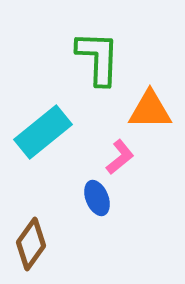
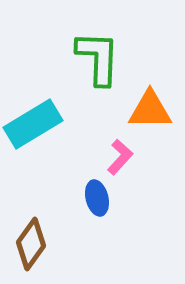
cyan rectangle: moved 10 px left, 8 px up; rotated 8 degrees clockwise
pink L-shape: rotated 9 degrees counterclockwise
blue ellipse: rotated 8 degrees clockwise
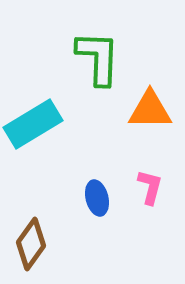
pink L-shape: moved 30 px right, 30 px down; rotated 27 degrees counterclockwise
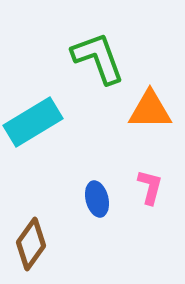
green L-shape: rotated 22 degrees counterclockwise
cyan rectangle: moved 2 px up
blue ellipse: moved 1 px down
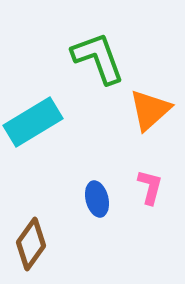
orange triangle: rotated 42 degrees counterclockwise
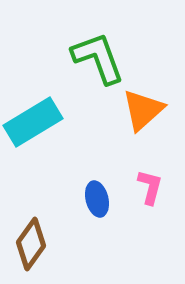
orange triangle: moved 7 px left
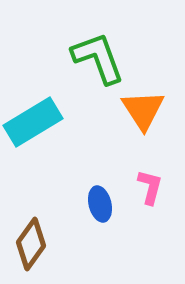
orange triangle: rotated 21 degrees counterclockwise
blue ellipse: moved 3 px right, 5 px down
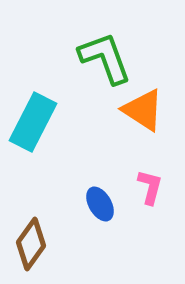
green L-shape: moved 7 px right
orange triangle: rotated 24 degrees counterclockwise
cyan rectangle: rotated 32 degrees counterclockwise
blue ellipse: rotated 16 degrees counterclockwise
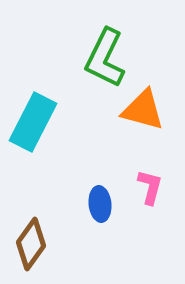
green L-shape: rotated 134 degrees counterclockwise
orange triangle: rotated 18 degrees counterclockwise
blue ellipse: rotated 24 degrees clockwise
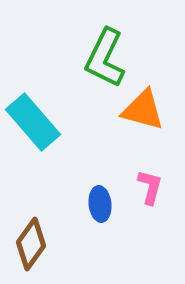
cyan rectangle: rotated 68 degrees counterclockwise
